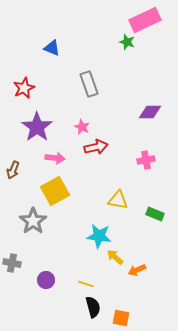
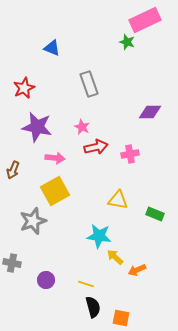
purple star: rotated 24 degrees counterclockwise
pink cross: moved 16 px left, 6 px up
gray star: rotated 16 degrees clockwise
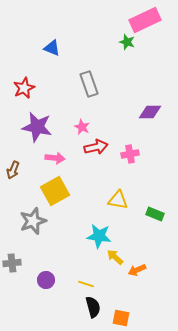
gray cross: rotated 18 degrees counterclockwise
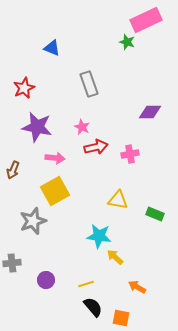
pink rectangle: moved 1 px right
orange arrow: moved 17 px down; rotated 54 degrees clockwise
yellow line: rotated 35 degrees counterclockwise
black semicircle: rotated 25 degrees counterclockwise
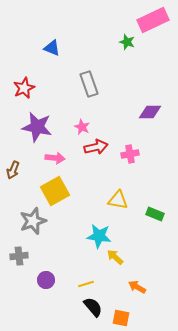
pink rectangle: moved 7 px right
gray cross: moved 7 px right, 7 px up
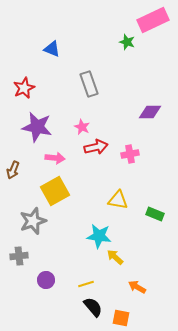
blue triangle: moved 1 px down
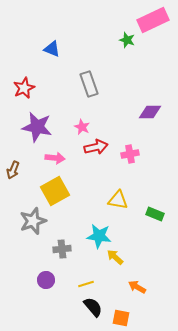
green star: moved 2 px up
gray cross: moved 43 px right, 7 px up
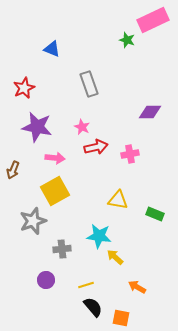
yellow line: moved 1 px down
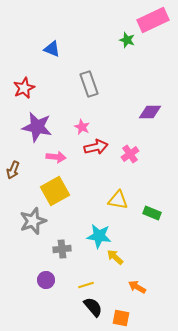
pink cross: rotated 24 degrees counterclockwise
pink arrow: moved 1 px right, 1 px up
green rectangle: moved 3 px left, 1 px up
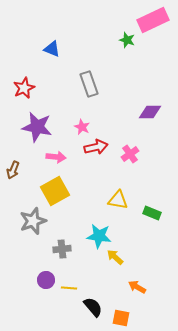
yellow line: moved 17 px left, 3 px down; rotated 21 degrees clockwise
